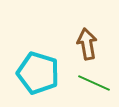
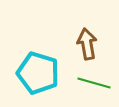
green line: rotated 8 degrees counterclockwise
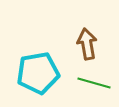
cyan pentagon: rotated 27 degrees counterclockwise
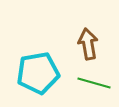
brown arrow: moved 1 px right
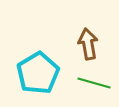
cyan pentagon: rotated 21 degrees counterclockwise
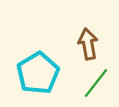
green line: moved 2 px right; rotated 68 degrees counterclockwise
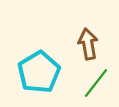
cyan pentagon: moved 1 px right, 1 px up
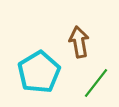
brown arrow: moved 9 px left, 2 px up
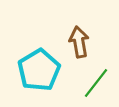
cyan pentagon: moved 2 px up
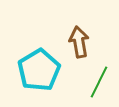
green line: moved 3 px right, 1 px up; rotated 12 degrees counterclockwise
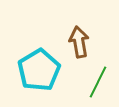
green line: moved 1 px left
